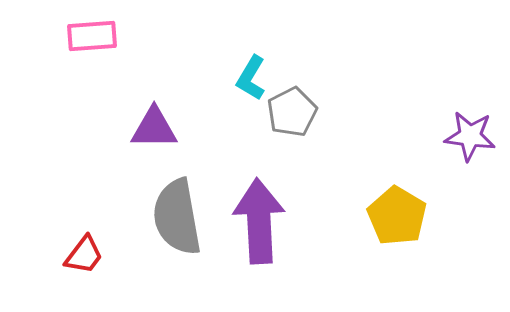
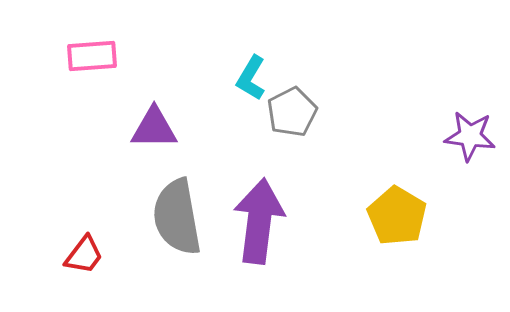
pink rectangle: moved 20 px down
purple arrow: rotated 10 degrees clockwise
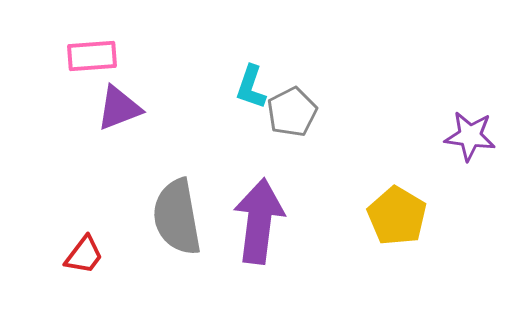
cyan L-shape: moved 9 px down; rotated 12 degrees counterclockwise
purple triangle: moved 35 px left, 20 px up; rotated 21 degrees counterclockwise
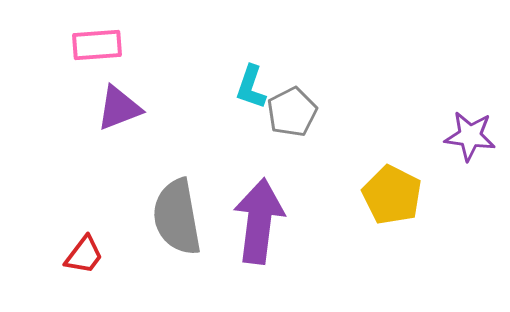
pink rectangle: moved 5 px right, 11 px up
yellow pentagon: moved 5 px left, 21 px up; rotated 4 degrees counterclockwise
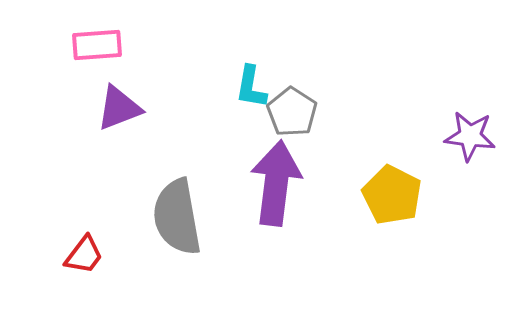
cyan L-shape: rotated 9 degrees counterclockwise
gray pentagon: rotated 12 degrees counterclockwise
purple arrow: moved 17 px right, 38 px up
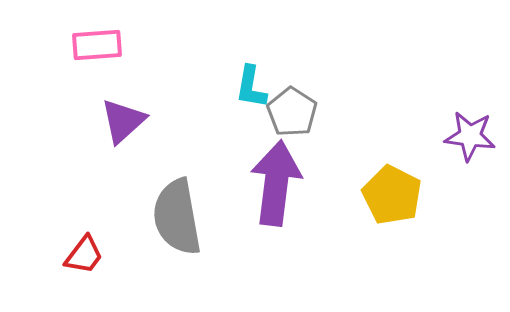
purple triangle: moved 4 px right, 13 px down; rotated 21 degrees counterclockwise
